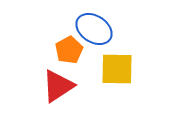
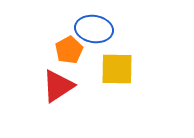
blue ellipse: rotated 24 degrees counterclockwise
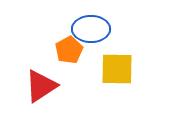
blue ellipse: moved 3 px left; rotated 9 degrees counterclockwise
red triangle: moved 17 px left
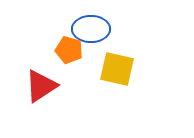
orange pentagon: rotated 28 degrees counterclockwise
yellow square: rotated 12 degrees clockwise
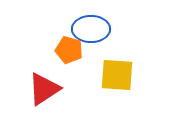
yellow square: moved 6 px down; rotated 9 degrees counterclockwise
red triangle: moved 3 px right, 3 px down
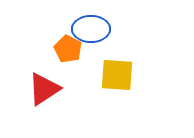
orange pentagon: moved 1 px left, 1 px up; rotated 12 degrees clockwise
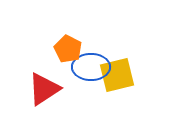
blue ellipse: moved 38 px down
yellow square: rotated 18 degrees counterclockwise
